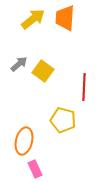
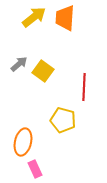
yellow arrow: moved 1 px right, 2 px up
orange ellipse: moved 1 px left, 1 px down
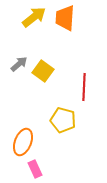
orange ellipse: rotated 8 degrees clockwise
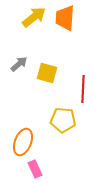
yellow square: moved 4 px right, 2 px down; rotated 20 degrees counterclockwise
red line: moved 1 px left, 2 px down
yellow pentagon: rotated 10 degrees counterclockwise
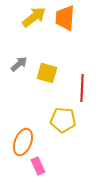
red line: moved 1 px left, 1 px up
pink rectangle: moved 3 px right, 3 px up
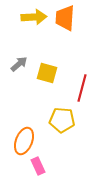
yellow arrow: rotated 35 degrees clockwise
red line: rotated 12 degrees clockwise
yellow pentagon: moved 1 px left
orange ellipse: moved 1 px right, 1 px up
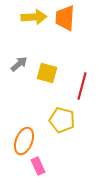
red line: moved 2 px up
yellow pentagon: rotated 10 degrees clockwise
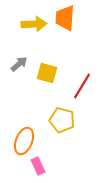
yellow arrow: moved 7 px down
red line: rotated 16 degrees clockwise
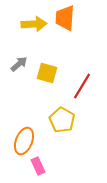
yellow pentagon: rotated 15 degrees clockwise
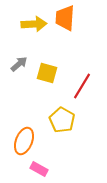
pink rectangle: moved 1 px right, 3 px down; rotated 36 degrees counterclockwise
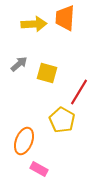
red line: moved 3 px left, 6 px down
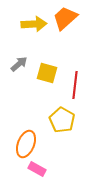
orange trapezoid: rotated 44 degrees clockwise
red line: moved 4 px left, 7 px up; rotated 24 degrees counterclockwise
orange ellipse: moved 2 px right, 3 px down
pink rectangle: moved 2 px left
